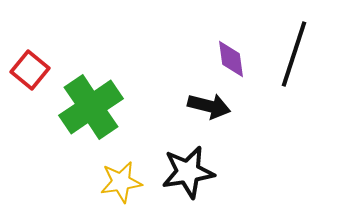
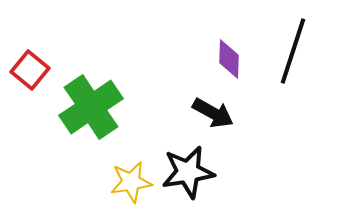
black line: moved 1 px left, 3 px up
purple diamond: moved 2 px left; rotated 9 degrees clockwise
black arrow: moved 4 px right, 7 px down; rotated 15 degrees clockwise
yellow star: moved 10 px right
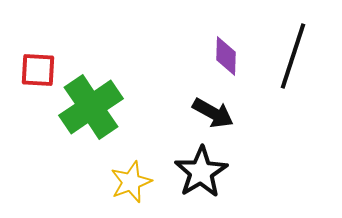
black line: moved 5 px down
purple diamond: moved 3 px left, 3 px up
red square: moved 8 px right; rotated 36 degrees counterclockwise
black star: moved 13 px right; rotated 22 degrees counterclockwise
yellow star: rotated 12 degrees counterclockwise
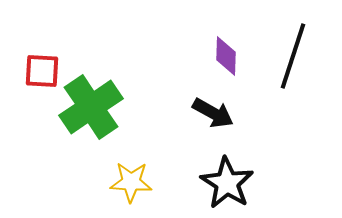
red square: moved 4 px right, 1 px down
black star: moved 26 px right, 11 px down; rotated 8 degrees counterclockwise
yellow star: rotated 24 degrees clockwise
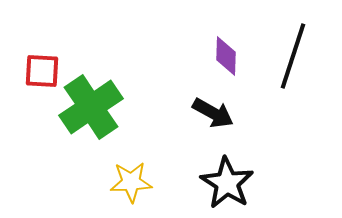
yellow star: rotated 6 degrees counterclockwise
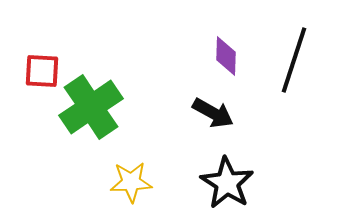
black line: moved 1 px right, 4 px down
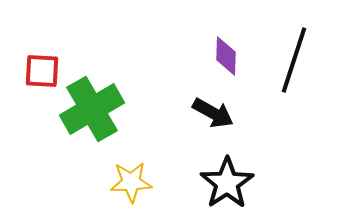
green cross: moved 1 px right, 2 px down; rotated 4 degrees clockwise
black star: rotated 6 degrees clockwise
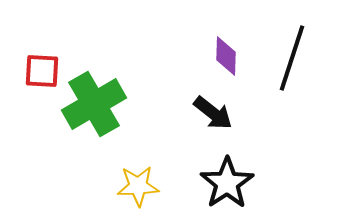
black line: moved 2 px left, 2 px up
green cross: moved 2 px right, 5 px up
black arrow: rotated 9 degrees clockwise
yellow star: moved 7 px right, 4 px down
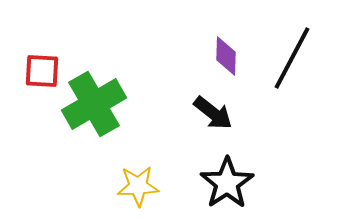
black line: rotated 10 degrees clockwise
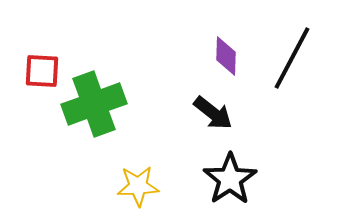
green cross: rotated 10 degrees clockwise
black star: moved 3 px right, 4 px up
